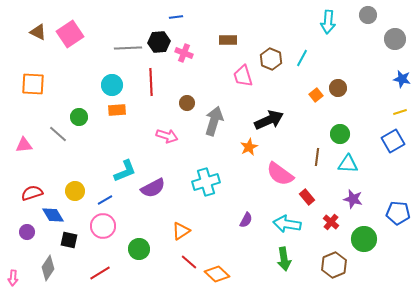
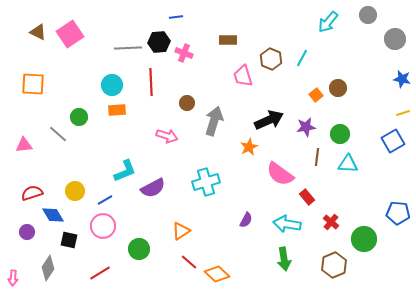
cyan arrow at (328, 22): rotated 35 degrees clockwise
yellow line at (400, 112): moved 3 px right, 1 px down
purple star at (353, 199): moved 47 px left, 72 px up; rotated 24 degrees counterclockwise
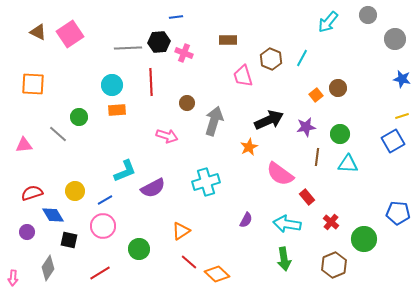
yellow line at (403, 113): moved 1 px left, 3 px down
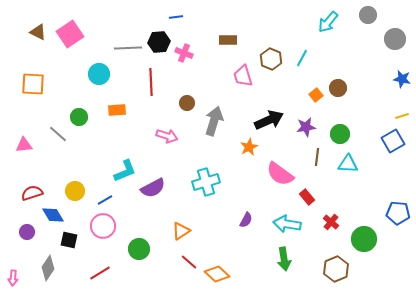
cyan circle at (112, 85): moved 13 px left, 11 px up
brown hexagon at (334, 265): moved 2 px right, 4 px down
